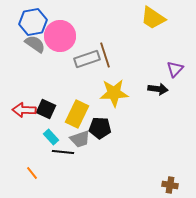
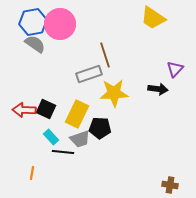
pink circle: moved 12 px up
gray rectangle: moved 2 px right, 15 px down
orange line: rotated 48 degrees clockwise
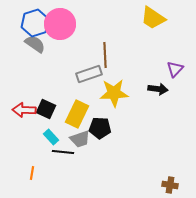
blue hexagon: moved 2 px right, 1 px down; rotated 8 degrees counterclockwise
brown line: rotated 15 degrees clockwise
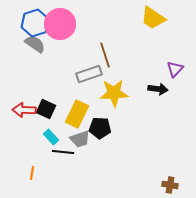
brown line: rotated 15 degrees counterclockwise
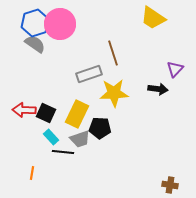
brown line: moved 8 px right, 2 px up
black square: moved 4 px down
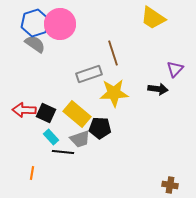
yellow rectangle: rotated 76 degrees counterclockwise
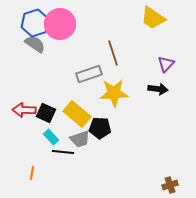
purple triangle: moved 9 px left, 5 px up
brown cross: rotated 28 degrees counterclockwise
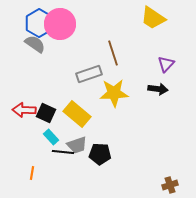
blue hexagon: moved 4 px right; rotated 12 degrees counterclockwise
black pentagon: moved 26 px down
gray trapezoid: moved 3 px left, 6 px down
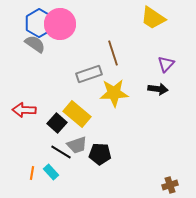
black square: moved 11 px right, 10 px down; rotated 18 degrees clockwise
cyan rectangle: moved 35 px down
black line: moved 2 px left; rotated 25 degrees clockwise
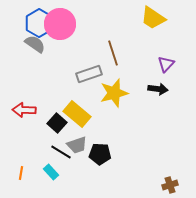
yellow star: rotated 12 degrees counterclockwise
orange line: moved 11 px left
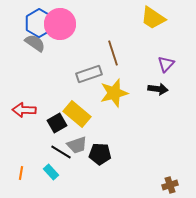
gray semicircle: moved 1 px up
black square: rotated 18 degrees clockwise
